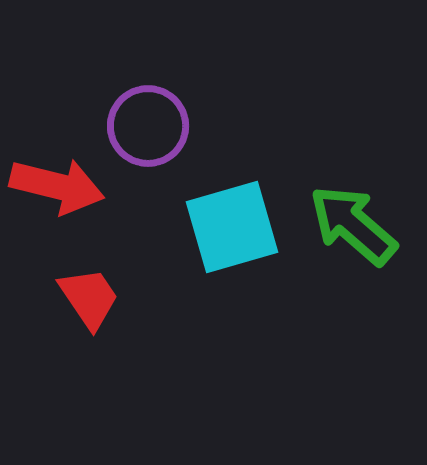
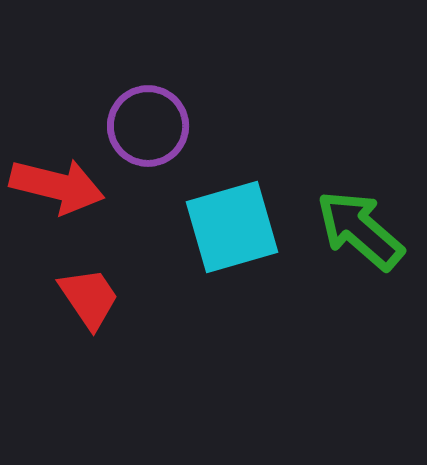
green arrow: moved 7 px right, 5 px down
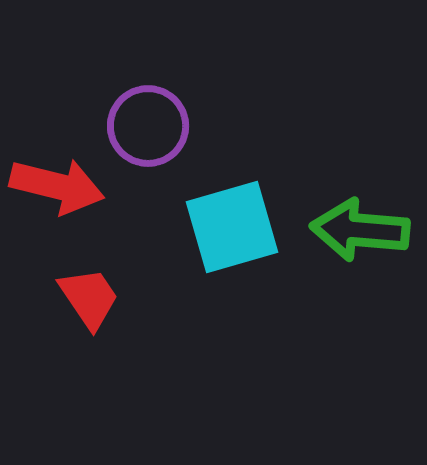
green arrow: rotated 36 degrees counterclockwise
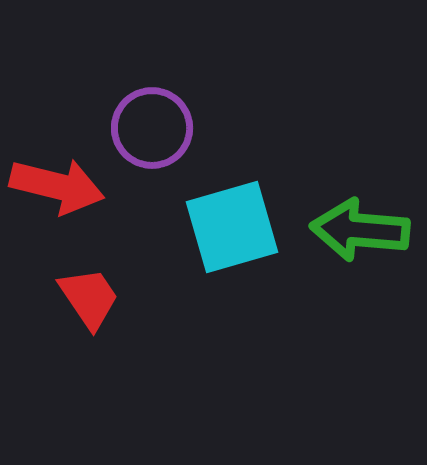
purple circle: moved 4 px right, 2 px down
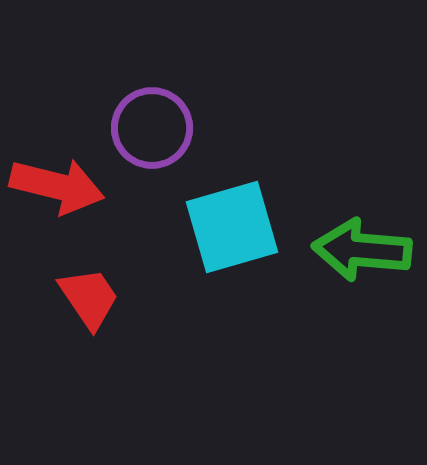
green arrow: moved 2 px right, 20 px down
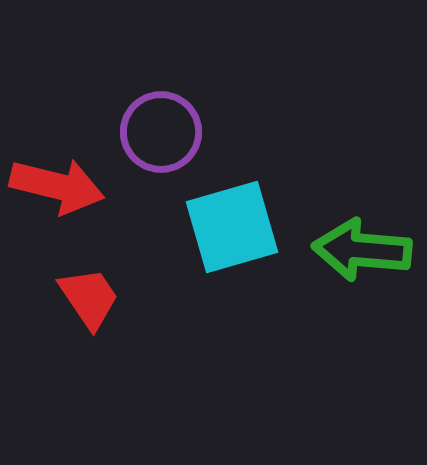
purple circle: moved 9 px right, 4 px down
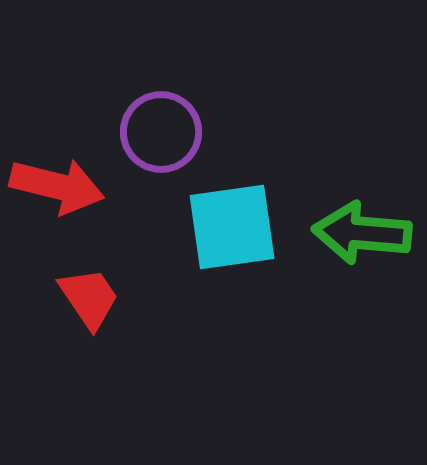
cyan square: rotated 8 degrees clockwise
green arrow: moved 17 px up
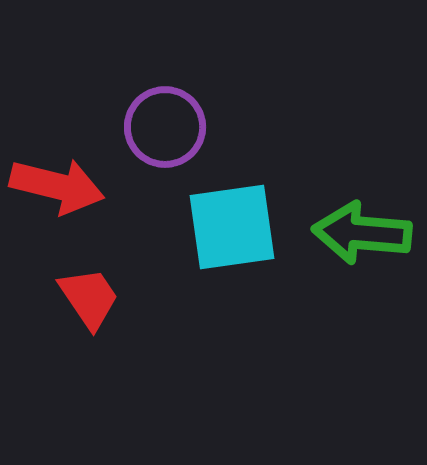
purple circle: moved 4 px right, 5 px up
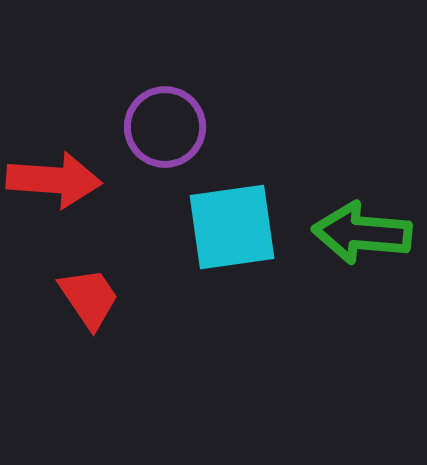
red arrow: moved 3 px left, 6 px up; rotated 10 degrees counterclockwise
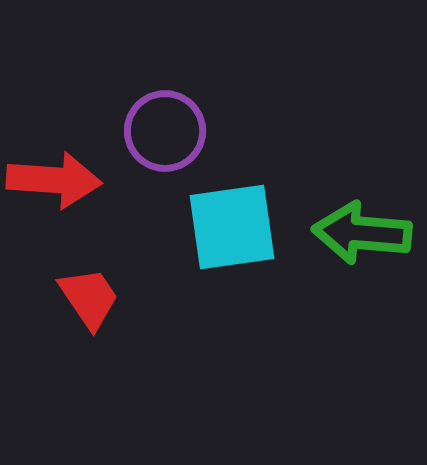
purple circle: moved 4 px down
